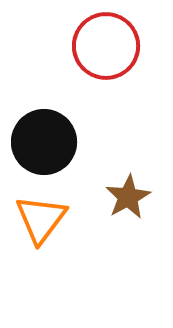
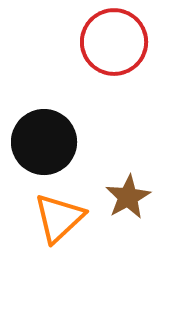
red circle: moved 8 px right, 4 px up
orange triangle: moved 18 px right, 1 px up; rotated 10 degrees clockwise
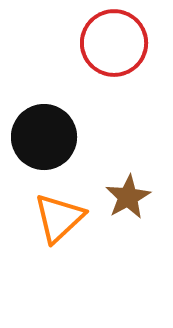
red circle: moved 1 px down
black circle: moved 5 px up
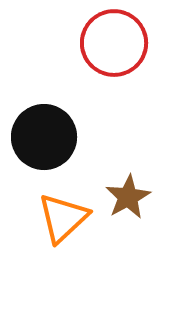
orange triangle: moved 4 px right
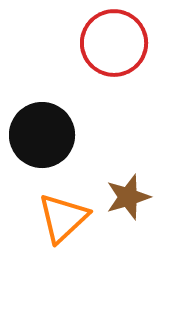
black circle: moved 2 px left, 2 px up
brown star: rotated 12 degrees clockwise
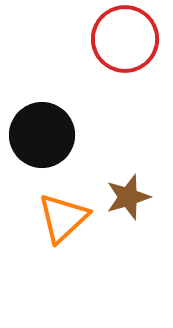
red circle: moved 11 px right, 4 px up
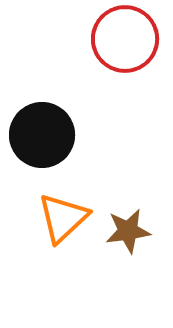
brown star: moved 34 px down; rotated 9 degrees clockwise
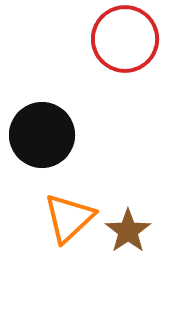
orange triangle: moved 6 px right
brown star: rotated 27 degrees counterclockwise
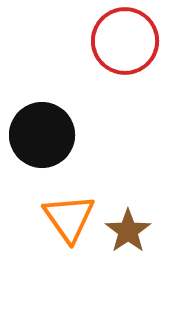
red circle: moved 2 px down
orange triangle: rotated 22 degrees counterclockwise
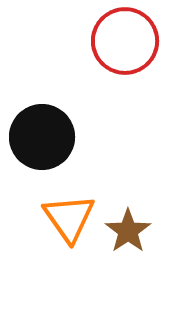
black circle: moved 2 px down
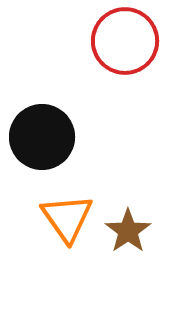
orange triangle: moved 2 px left
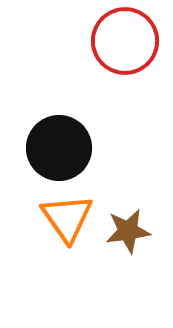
black circle: moved 17 px right, 11 px down
brown star: rotated 27 degrees clockwise
